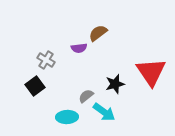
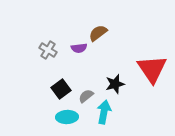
gray cross: moved 2 px right, 10 px up
red triangle: moved 1 px right, 3 px up
black square: moved 26 px right, 3 px down
cyan arrow: rotated 115 degrees counterclockwise
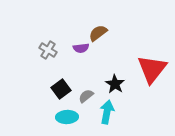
purple semicircle: moved 2 px right
red triangle: rotated 12 degrees clockwise
black star: rotated 24 degrees counterclockwise
cyan arrow: moved 3 px right
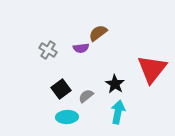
cyan arrow: moved 11 px right
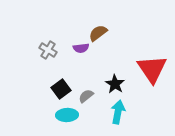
red triangle: rotated 12 degrees counterclockwise
cyan ellipse: moved 2 px up
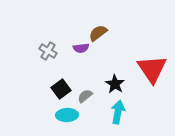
gray cross: moved 1 px down
gray semicircle: moved 1 px left
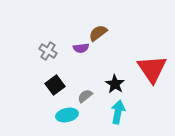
black square: moved 6 px left, 4 px up
cyan ellipse: rotated 10 degrees counterclockwise
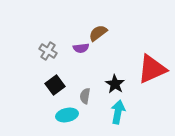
red triangle: rotated 40 degrees clockwise
gray semicircle: rotated 42 degrees counterclockwise
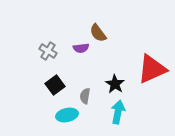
brown semicircle: rotated 90 degrees counterclockwise
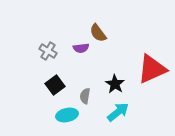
cyan arrow: rotated 40 degrees clockwise
